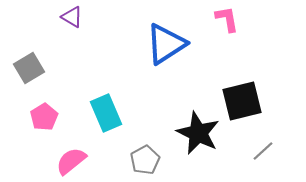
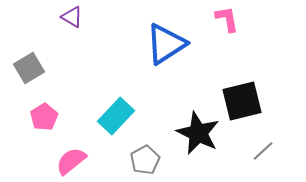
cyan rectangle: moved 10 px right, 3 px down; rotated 66 degrees clockwise
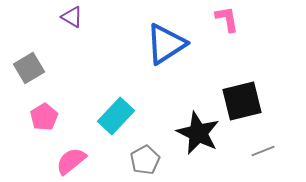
gray line: rotated 20 degrees clockwise
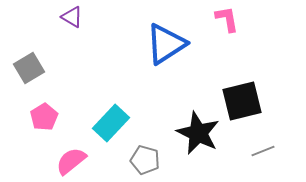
cyan rectangle: moved 5 px left, 7 px down
gray pentagon: rotated 28 degrees counterclockwise
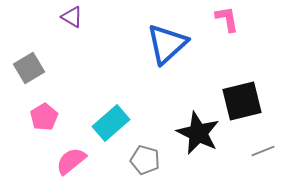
blue triangle: moved 1 px right; rotated 9 degrees counterclockwise
cyan rectangle: rotated 6 degrees clockwise
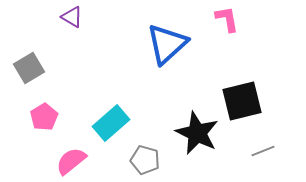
black star: moved 1 px left
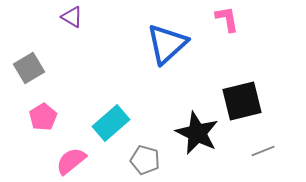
pink pentagon: moved 1 px left
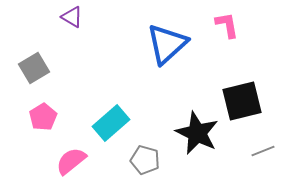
pink L-shape: moved 6 px down
gray square: moved 5 px right
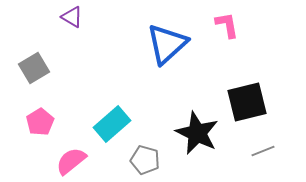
black square: moved 5 px right, 1 px down
pink pentagon: moved 3 px left, 5 px down
cyan rectangle: moved 1 px right, 1 px down
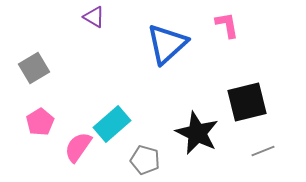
purple triangle: moved 22 px right
pink semicircle: moved 7 px right, 14 px up; rotated 16 degrees counterclockwise
